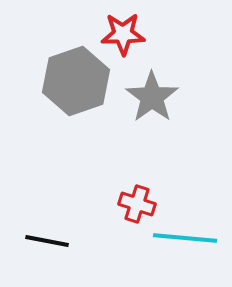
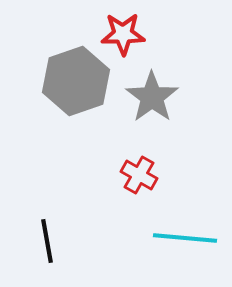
red cross: moved 2 px right, 29 px up; rotated 12 degrees clockwise
black line: rotated 69 degrees clockwise
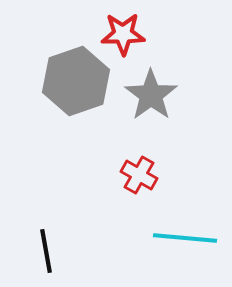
gray star: moved 1 px left, 2 px up
black line: moved 1 px left, 10 px down
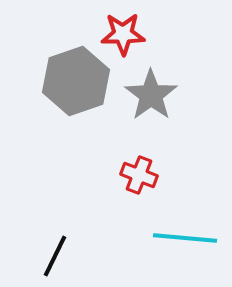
red cross: rotated 9 degrees counterclockwise
black line: moved 9 px right, 5 px down; rotated 36 degrees clockwise
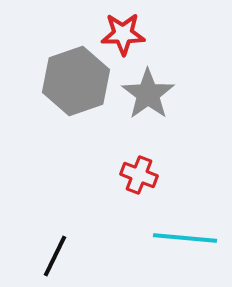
gray star: moved 3 px left, 1 px up
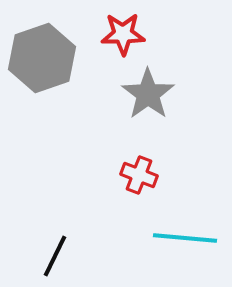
gray hexagon: moved 34 px left, 23 px up
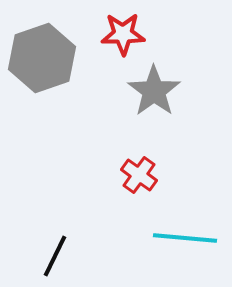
gray star: moved 6 px right, 3 px up
red cross: rotated 15 degrees clockwise
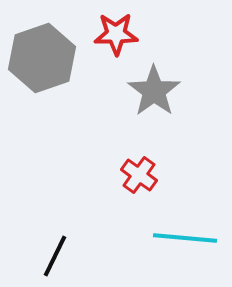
red star: moved 7 px left
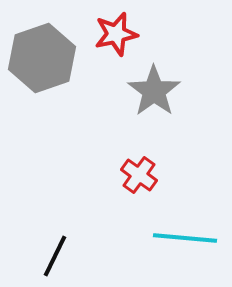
red star: rotated 12 degrees counterclockwise
